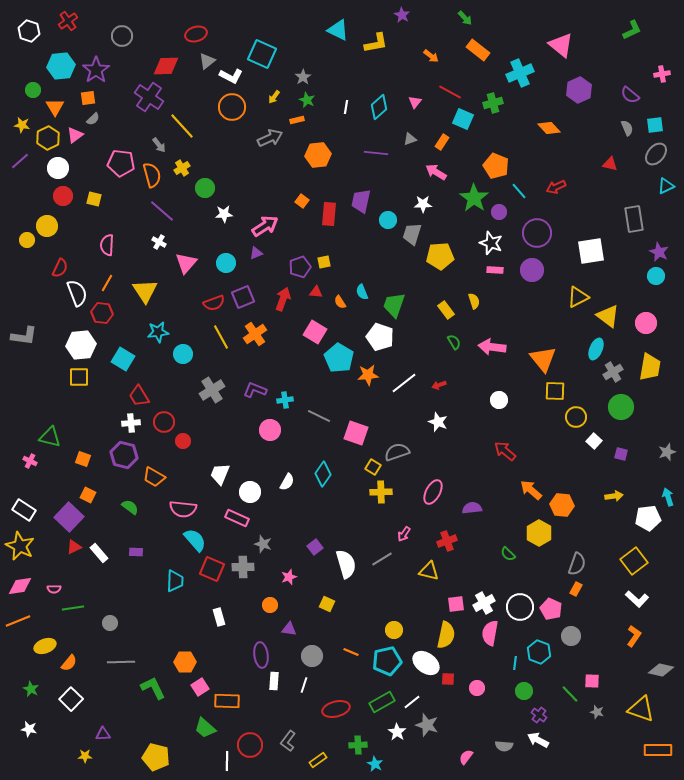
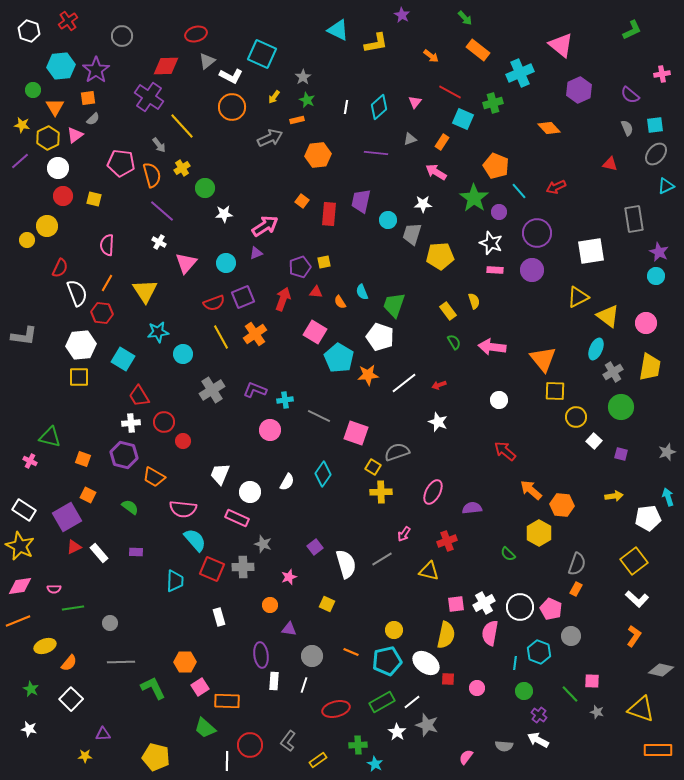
yellow rectangle at (446, 310): moved 2 px right, 1 px down
purple square at (69, 517): moved 2 px left; rotated 16 degrees clockwise
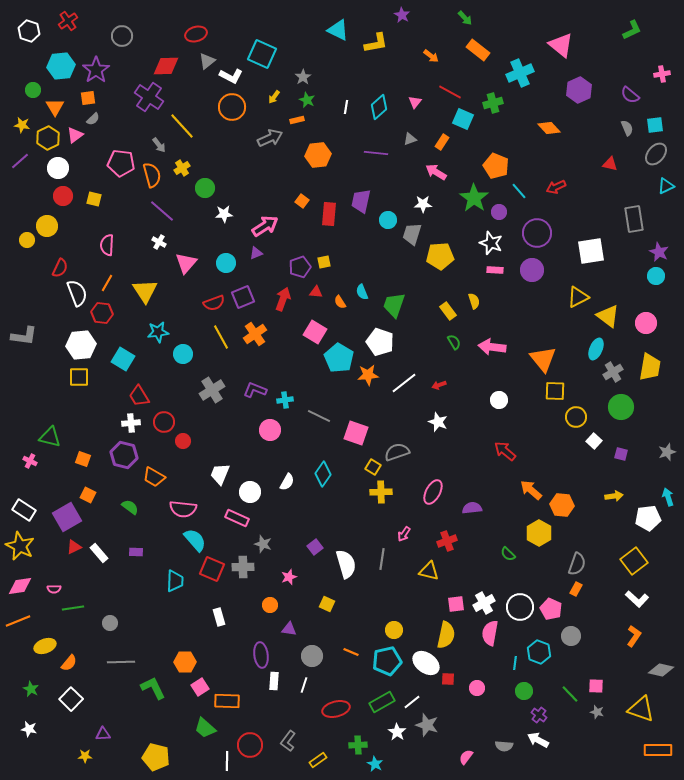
white pentagon at (380, 337): moved 5 px down
gray line at (382, 559): rotated 50 degrees counterclockwise
pink square at (592, 681): moved 4 px right, 5 px down
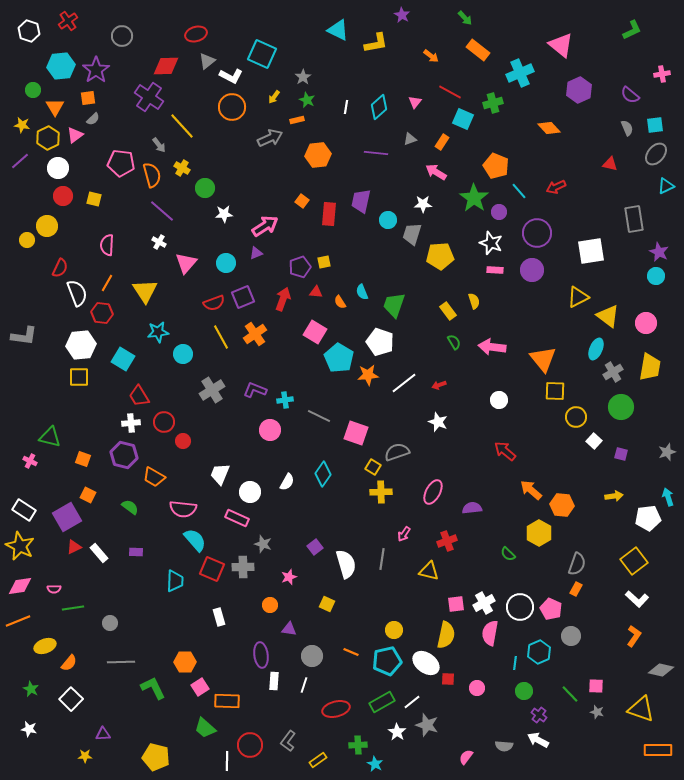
yellow cross at (182, 168): rotated 28 degrees counterclockwise
cyan hexagon at (539, 652): rotated 15 degrees clockwise
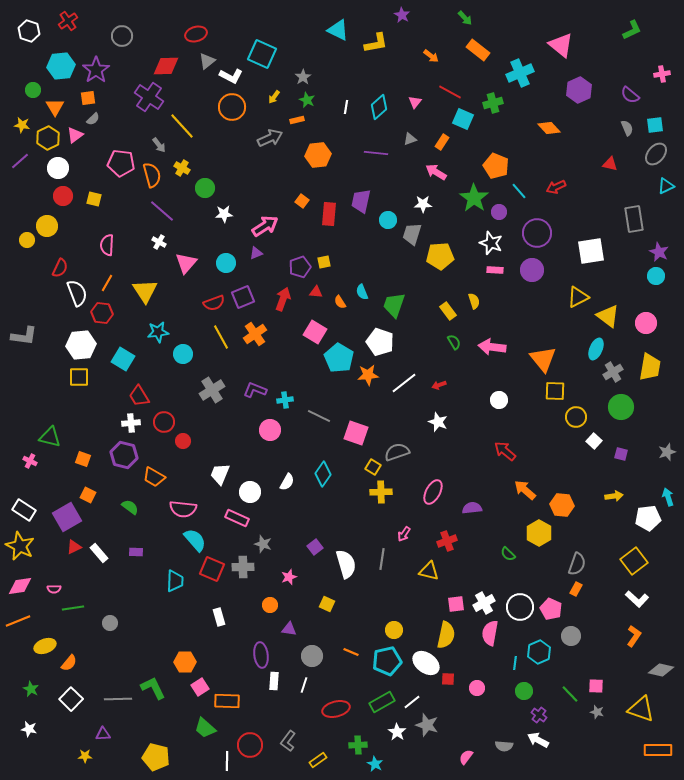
orange arrow at (531, 490): moved 6 px left
gray line at (121, 662): moved 3 px left, 37 px down
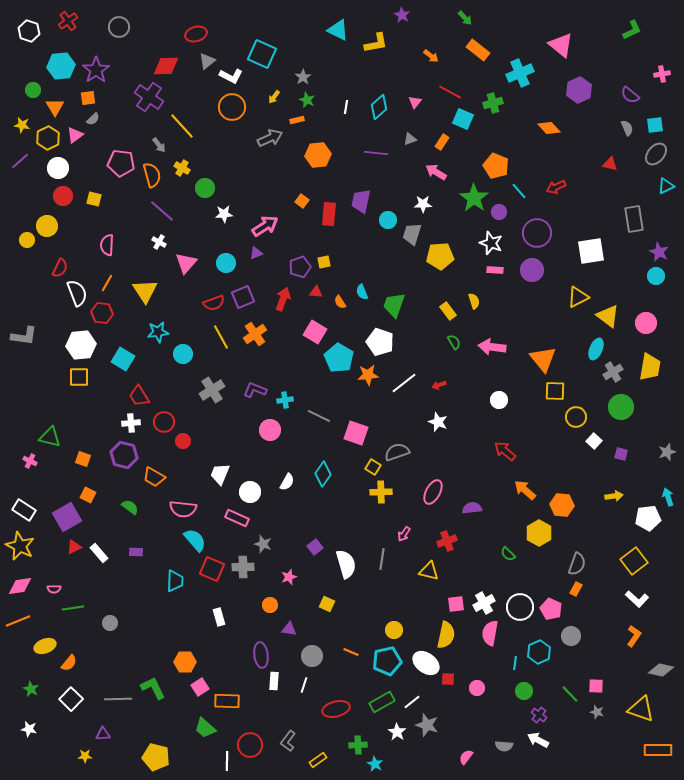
gray circle at (122, 36): moved 3 px left, 9 px up
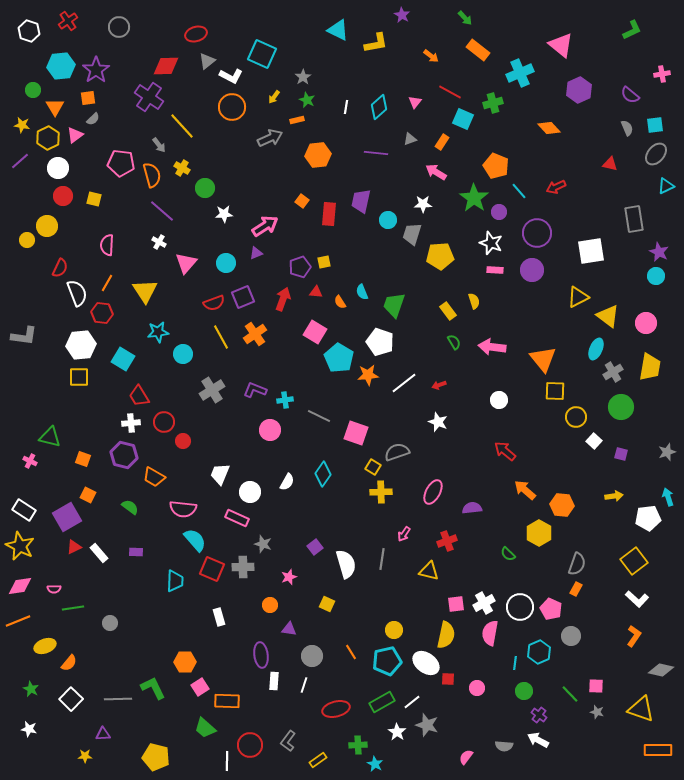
orange line at (351, 652): rotated 35 degrees clockwise
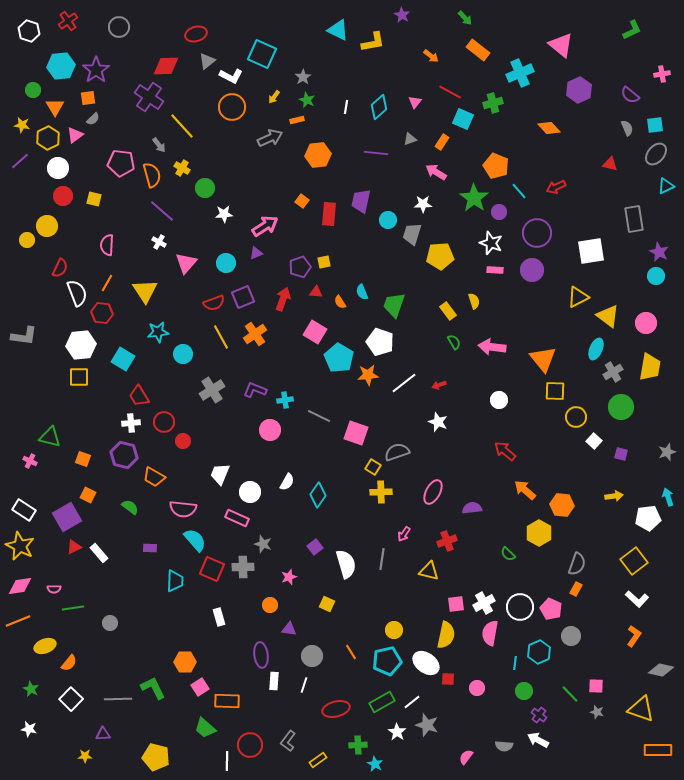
yellow L-shape at (376, 43): moved 3 px left, 1 px up
cyan diamond at (323, 474): moved 5 px left, 21 px down
purple rectangle at (136, 552): moved 14 px right, 4 px up
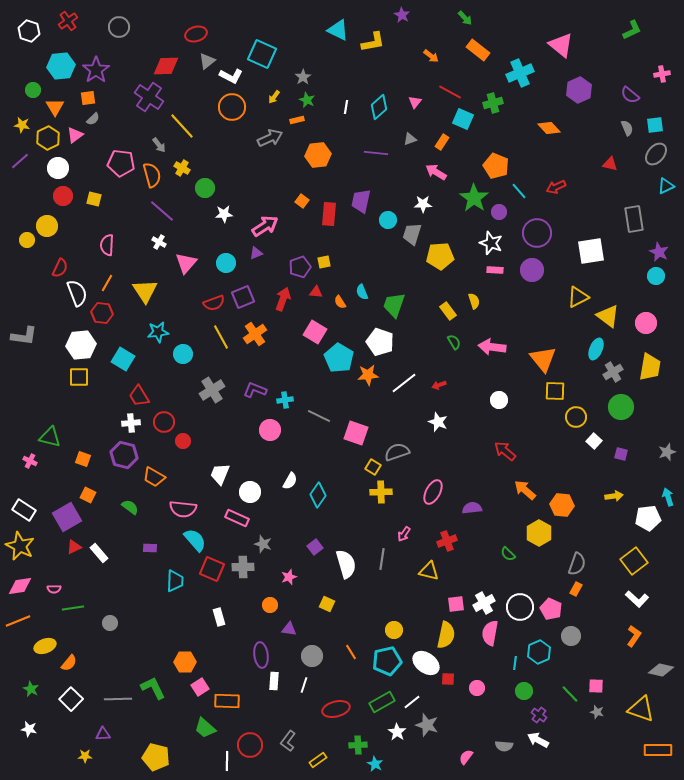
white semicircle at (287, 482): moved 3 px right, 1 px up
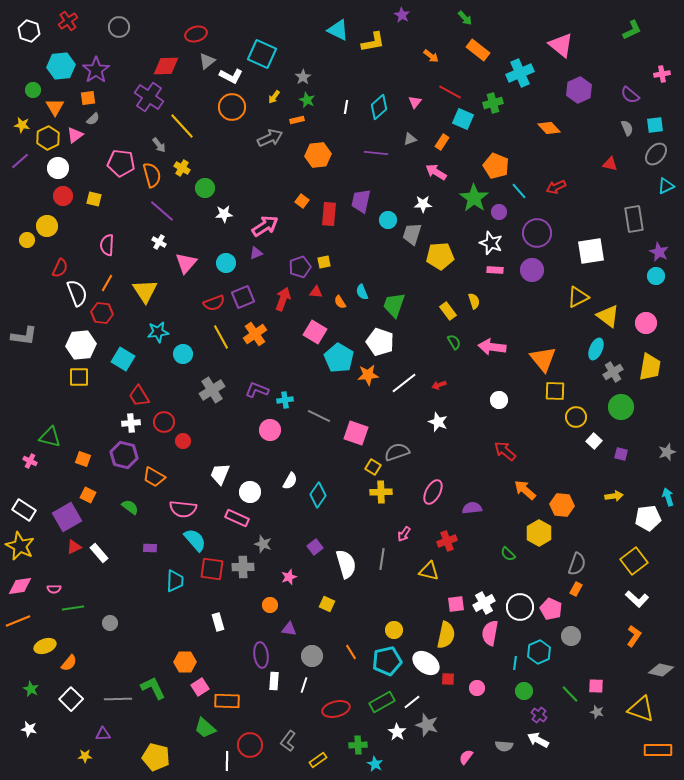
purple L-shape at (255, 390): moved 2 px right
red square at (212, 569): rotated 15 degrees counterclockwise
white rectangle at (219, 617): moved 1 px left, 5 px down
